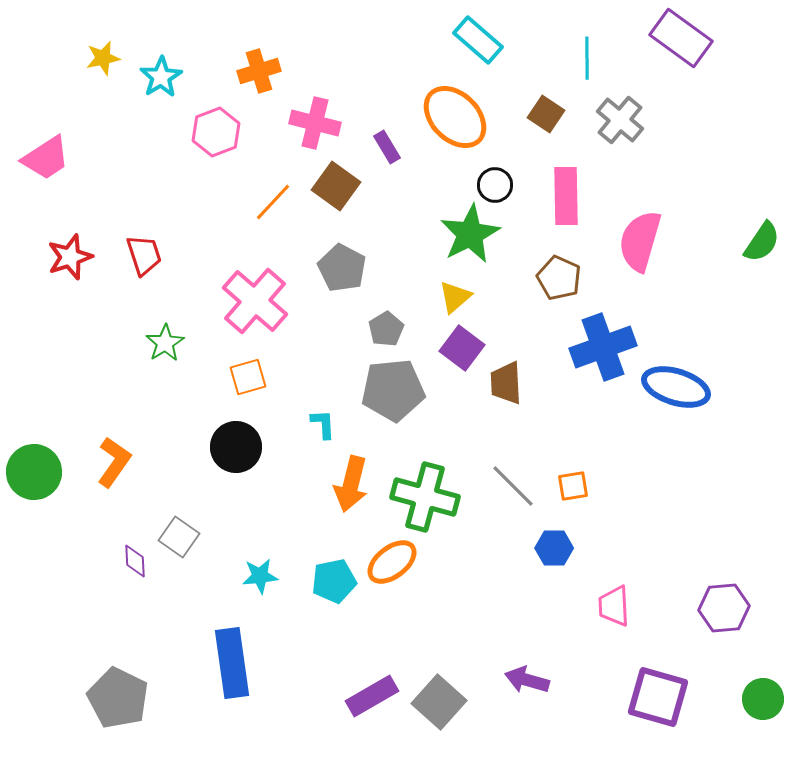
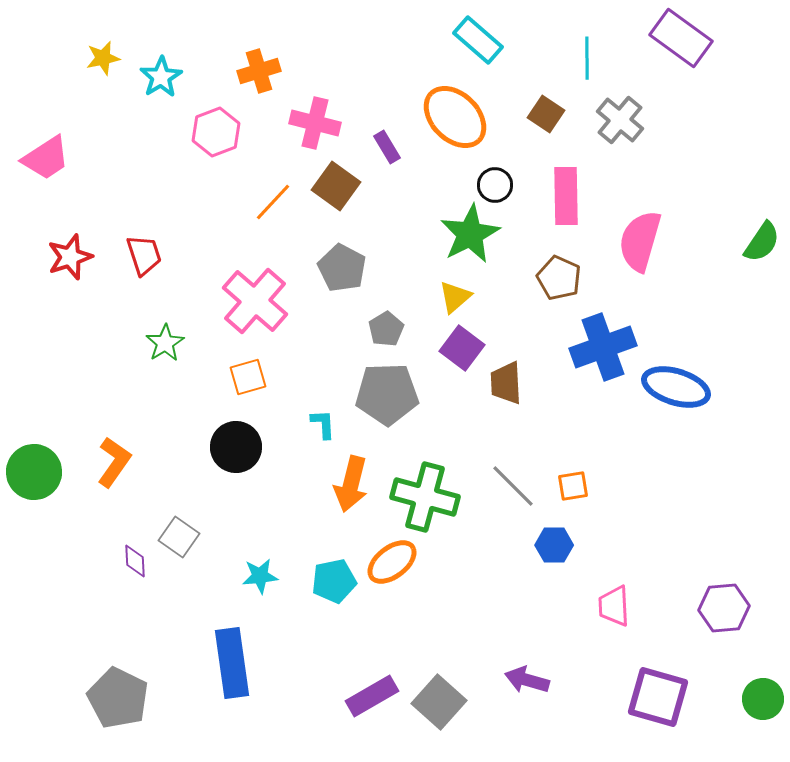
gray pentagon at (393, 390): moved 6 px left, 4 px down; rotated 4 degrees clockwise
blue hexagon at (554, 548): moved 3 px up
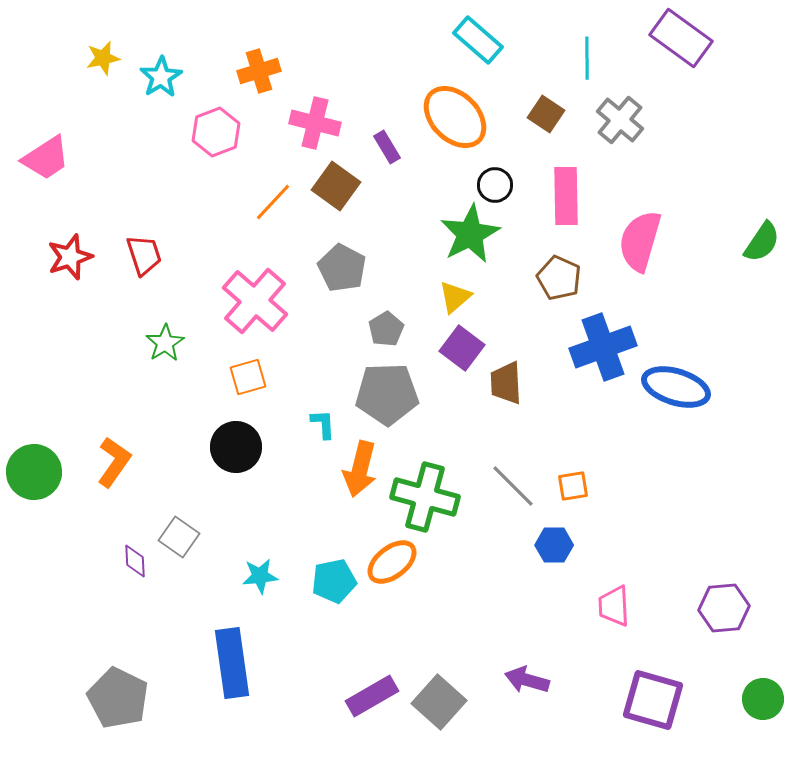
orange arrow at (351, 484): moved 9 px right, 15 px up
purple square at (658, 697): moved 5 px left, 3 px down
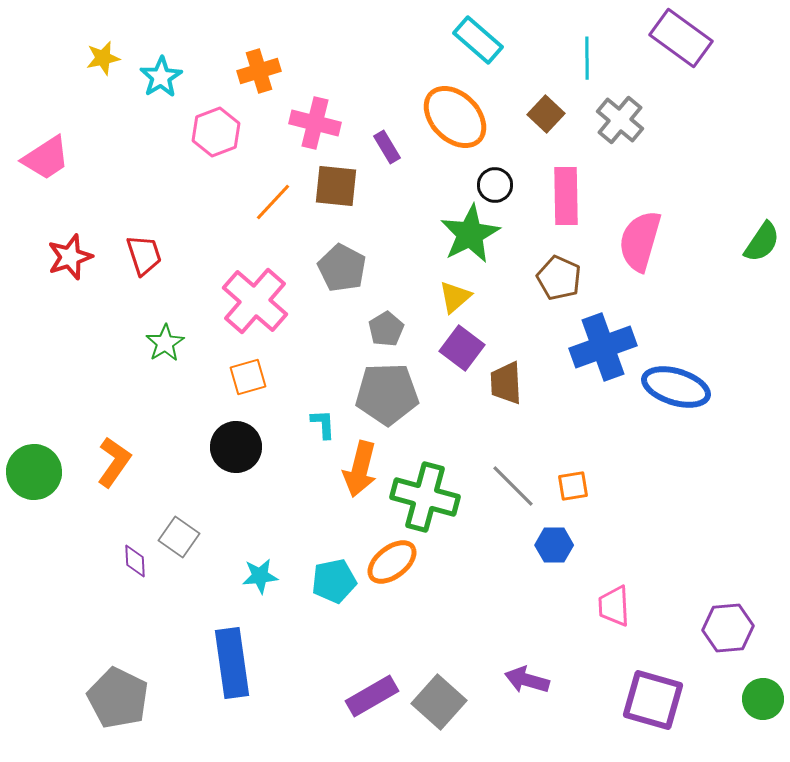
brown square at (546, 114): rotated 9 degrees clockwise
brown square at (336, 186): rotated 30 degrees counterclockwise
purple hexagon at (724, 608): moved 4 px right, 20 px down
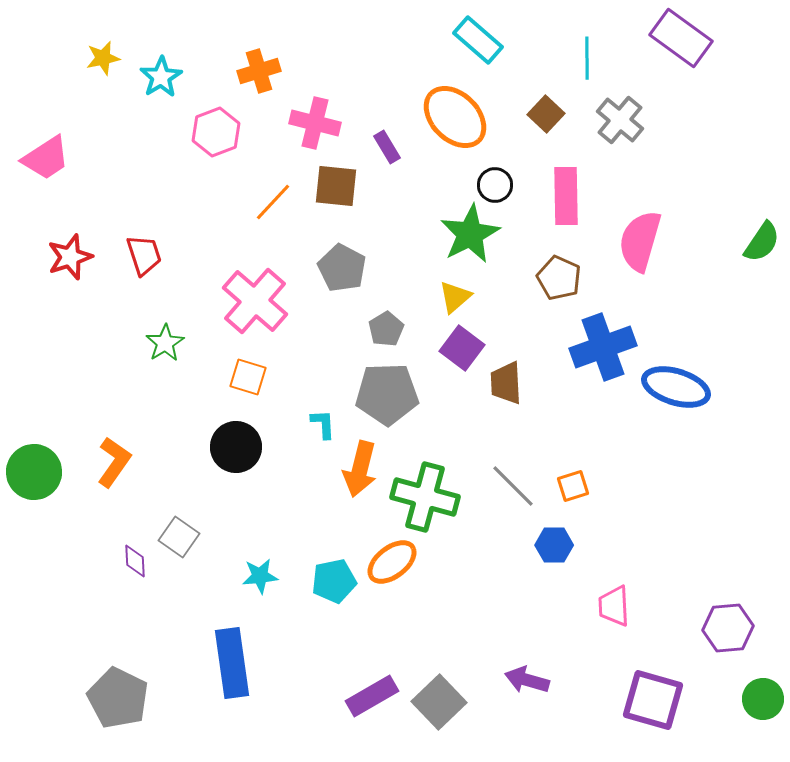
orange square at (248, 377): rotated 33 degrees clockwise
orange square at (573, 486): rotated 8 degrees counterclockwise
gray square at (439, 702): rotated 4 degrees clockwise
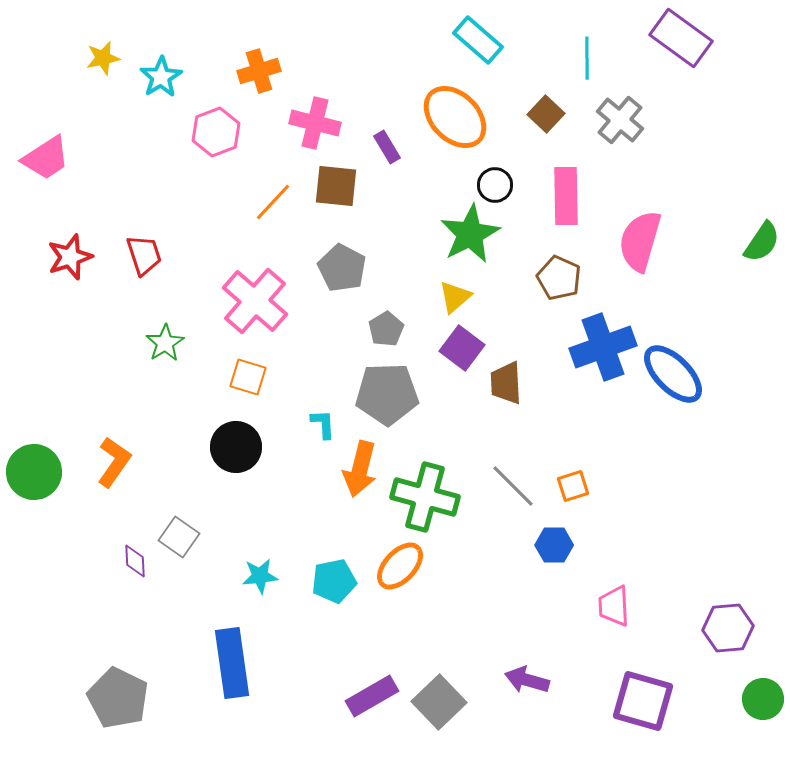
blue ellipse at (676, 387): moved 3 px left, 13 px up; rotated 28 degrees clockwise
orange ellipse at (392, 562): moved 8 px right, 4 px down; rotated 9 degrees counterclockwise
purple square at (653, 700): moved 10 px left, 1 px down
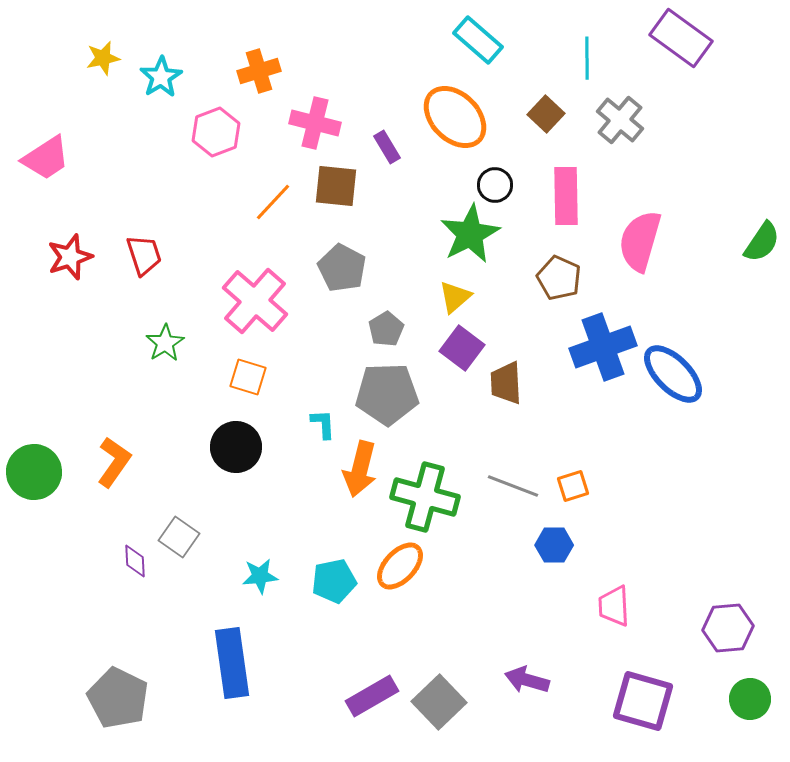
gray line at (513, 486): rotated 24 degrees counterclockwise
green circle at (763, 699): moved 13 px left
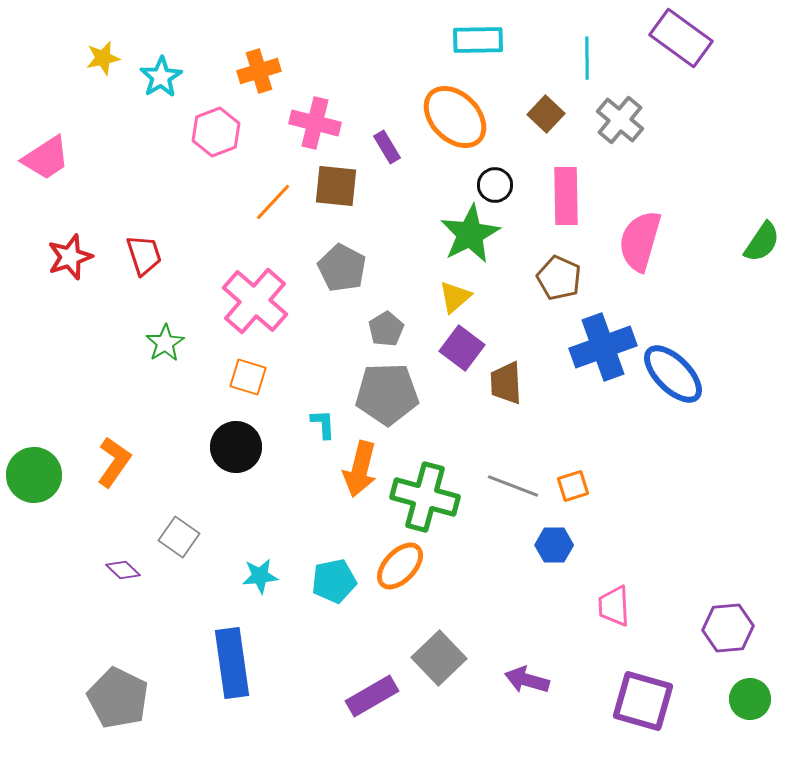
cyan rectangle at (478, 40): rotated 42 degrees counterclockwise
green circle at (34, 472): moved 3 px down
purple diamond at (135, 561): moved 12 px left, 9 px down; rotated 44 degrees counterclockwise
gray square at (439, 702): moved 44 px up
